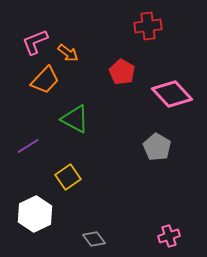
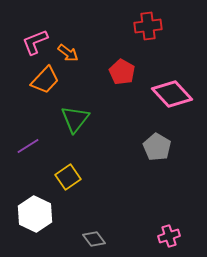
green triangle: rotated 40 degrees clockwise
white hexagon: rotated 8 degrees counterclockwise
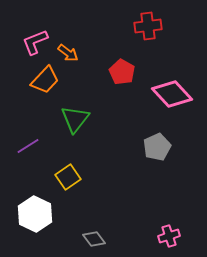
gray pentagon: rotated 16 degrees clockwise
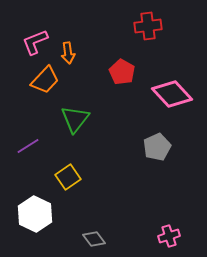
orange arrow: rotated 45 degrees clockwise
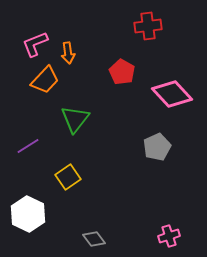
pink L-shape: moved 2 px down
white hexagon: moved 7 px left
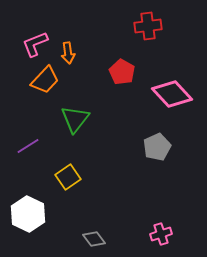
pink cross: moved 8 px left, 2 px up
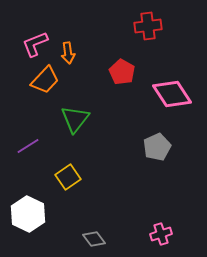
pink diamond: rotated 9 degrees clockwise
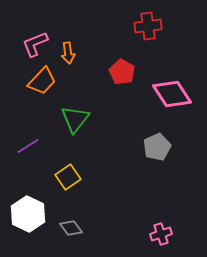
orange trapezoid: moved 3 px left, 1 px down
gray diamond: moved 23 px left, 11 px up
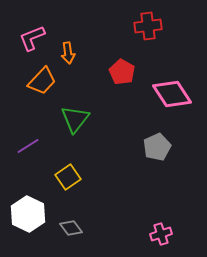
pink L-shape: moved 3 px left, 6 px up
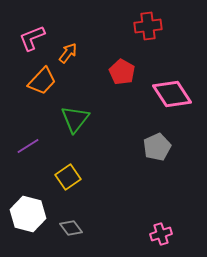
orange arrow: rotated 135 degrees counterclockwise
white hexagon: rotated 12 degrees counterclockwise
